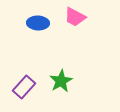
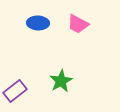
pink trapezoid: moved 3 px right, 7 px down
purple rectangle: moved 9 px left, 4 px down; rotated 10 degrees clockwise
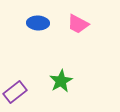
purple rectangle: moved 1 px down
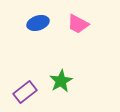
blue ellipse: rotated 20 degrees counterclockwise
purple rectangle: moved 10 px right
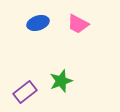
green star: rotated 10 degrees clockwise
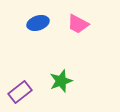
purple rectangle: moved 5 px left
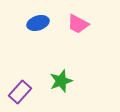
purple rectangle: rotated 10 degrees counterclockwise
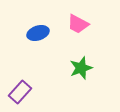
blue ellipse: moved 10 px down
green star: moved 20 px right, 13 px up
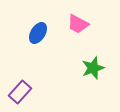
blue ellipse: rotated 40 degrees counterclockwise
green star: moved 12 px right
